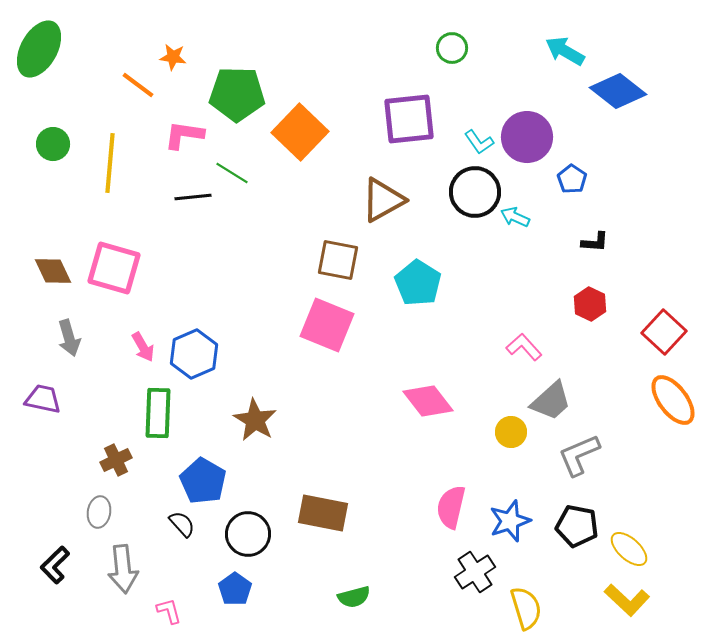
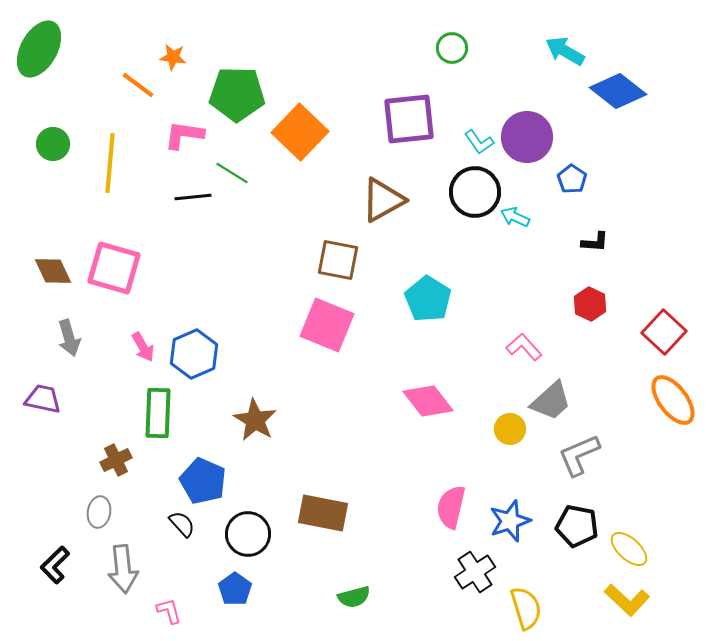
cyan pentagon at (418, 283): moved 10 px right, 16 px down
yellow circle at (511, 432): moved 1 px left, 3 px up
blue pentagon at (203, 481): rotated 6 degrees counterclockwise
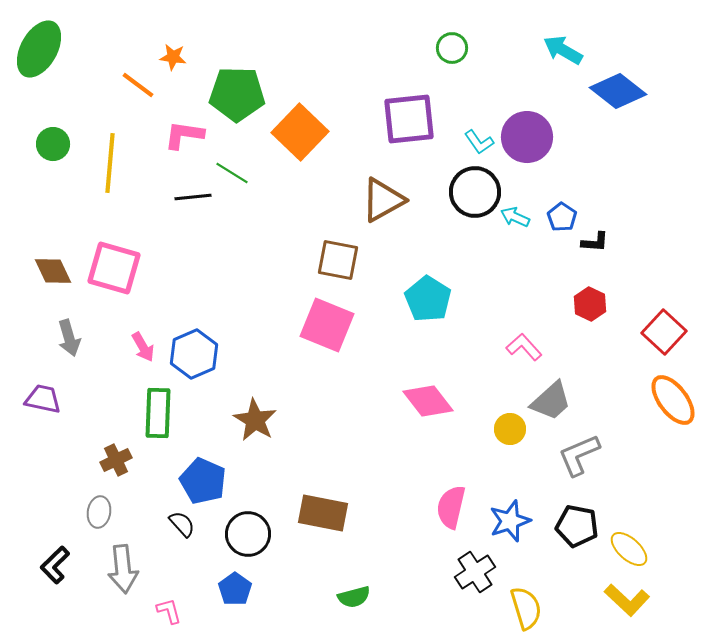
cyan arrow at (565, 51): moved 2 px left, 1 px up
blue pentagon at (572, 179): moved 10 px left, 38 px down
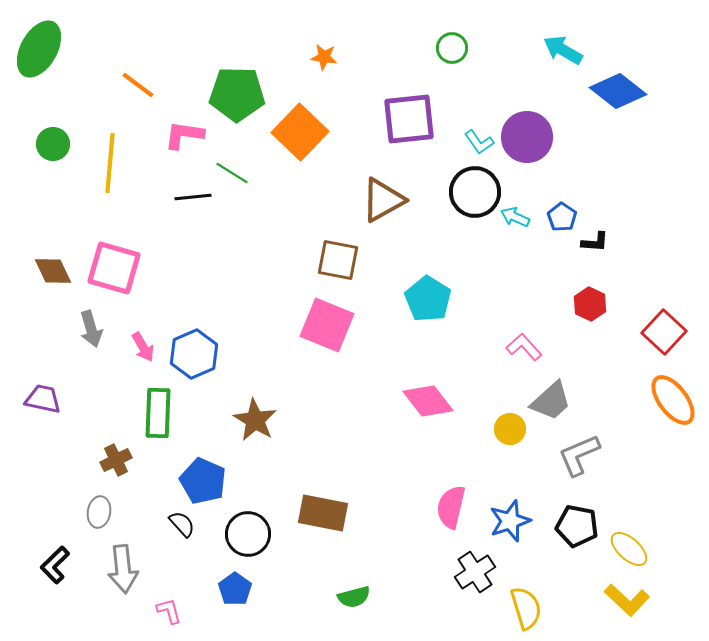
orange star at (173, 57): moved 151 px right
gray arrow at (69, 338): moved 22 px right, 9 px up
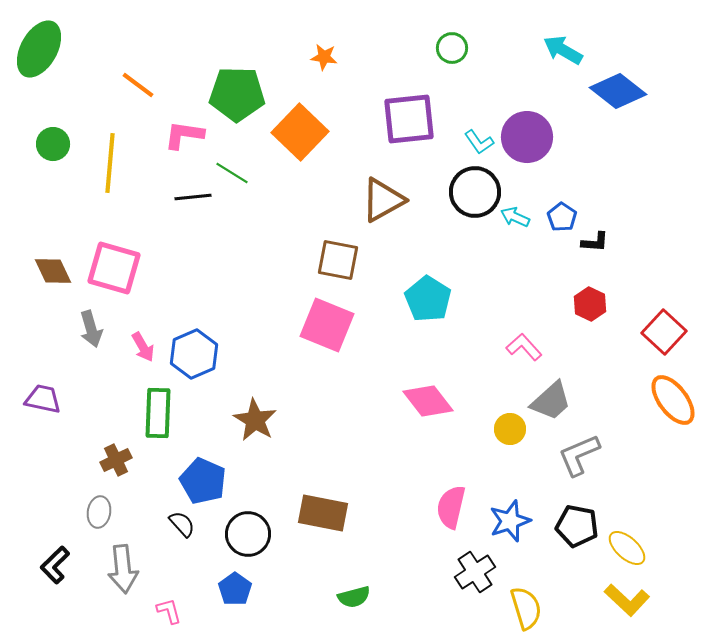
yellow ellipse at (629, 549): moved 2 px left, 1 px up
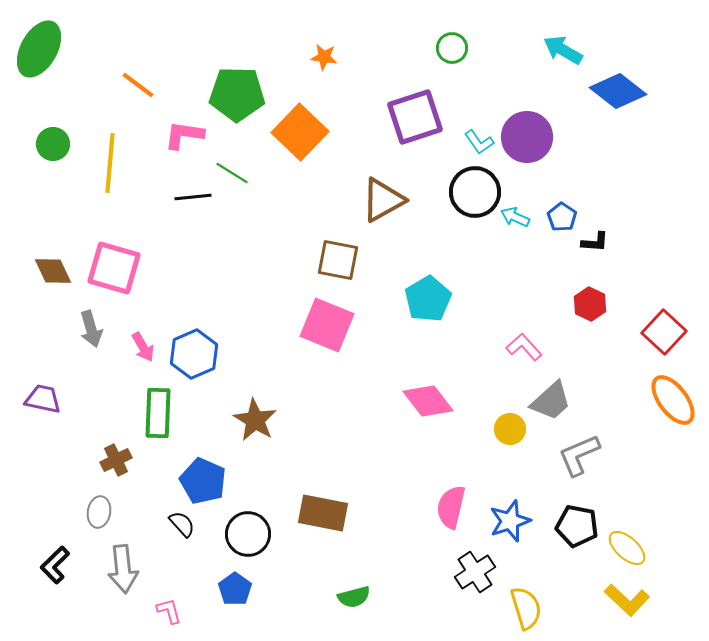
purple square at (409, 119): moved 6 px right, 2 px up; rotated 12 degrees counterclockwise
cyan pentagon at (428, 299): rotated 9 degrees clockwise
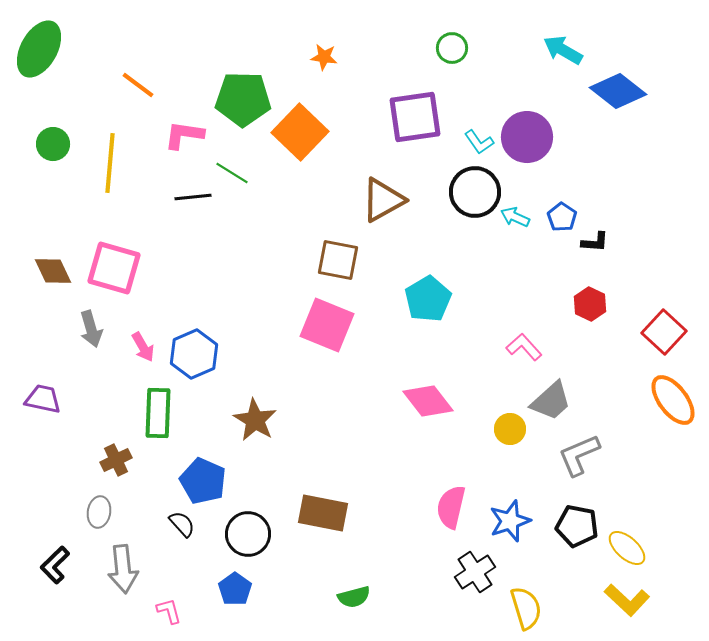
green pentagon at (237, 94): moved 6 px right, 5 px down
purple square at (415, 117): rotated 10 degrees clockwise
